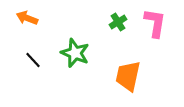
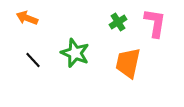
orange trapezoid: moved 13 px up
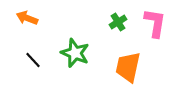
orange trapezoid: moved 4 px down
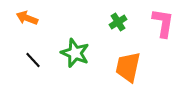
pink L-shape: moved 8 px right
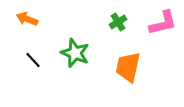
orange arrow: moved 1 px down
pink L-shape: rotated 68 degrees clockwise
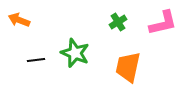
orange arrow: moved 8 px left, 1 px down
black line: moved 3 px right; rotated 54 degrees counterclockwise
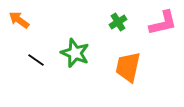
orange arrow: rotated 15 degrees clockwise
black line: rotated 42 degrees clockwise
